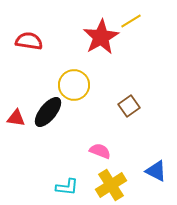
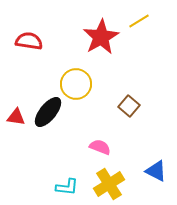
yellow line: moved 8 px right
yellow circle: moved 2 px right, 1 px up
brown square: rotated 15 degrees counterclockwise
red triangle: moved 1 px up
pink semicircle: moved 4 px up
yellow cross: moved 2 px left, 1 px up
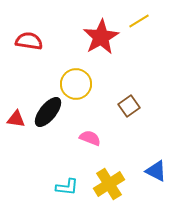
brown square: rotated 15 degrees clockwise
red triangle: moved 2 px down
pink semicircle: moved 10 px left, 9 px up
